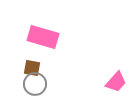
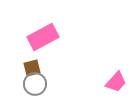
pink rectangle: rotated 44 degrees counterclockwise
brown square: rotated 24 degrees counterclockwise
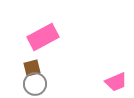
pink trapezoid: rotated 25 degrees clockwise
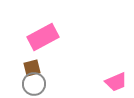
gray circle: moved 1 px left
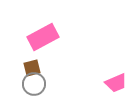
pink trapezoid: moved 1 px down
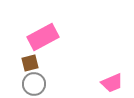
brown square: moved 2 px left, 5 px up
pink trapezoid: moved 4 px left
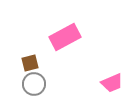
pink rectangle: moved 22 px right
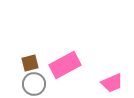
pink rectangle: moved 28 px down
